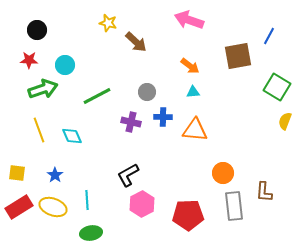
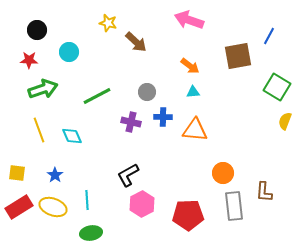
cyan circle: moved 4 px right, 13 px up
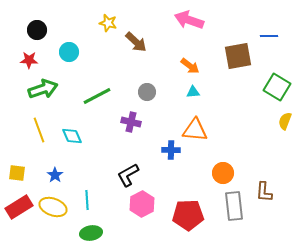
blue line: rotated 60 degrees clockwise
blue cross: moved 8 px right, 33 px down
